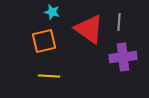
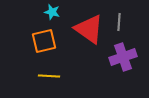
purple cross: rotated 12 degrees counterclockwise
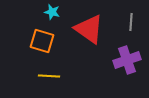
gray line: moved 12 px right
orange square: moved 2 px left; rotated 30 degrees clockwise
purple cross: moved 4 px right, 3 px down
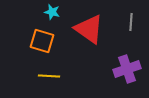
purple cross: moved 9 px down
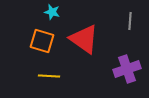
gray line: moved 1 px left, 1 px up
red triangle: moved 5 px left, 10 px down
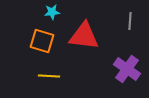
cyan star: rotated 21 degrees counterclockwise
red triangle: moved 3 px up; rotated 28 degrees counterclockwise
purple cross: rotated 36 degrees counterclockwise
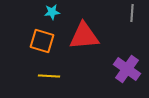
gray line: moved 2 px right, 8 px up
red triangle: rotated 12 degrees counterclockwise
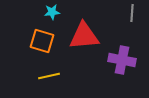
purple cross: moved 5 px left, 9 px up; rotated 24 degrees counterclockwise
yellow line: rotated 15 degrees counterclockwise
